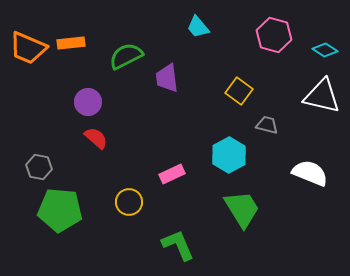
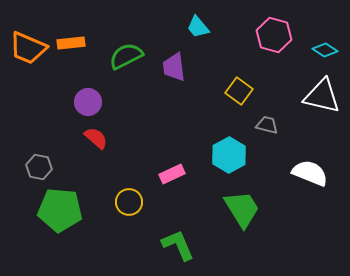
purple trapezoid: moved 7 px right, 11 px up
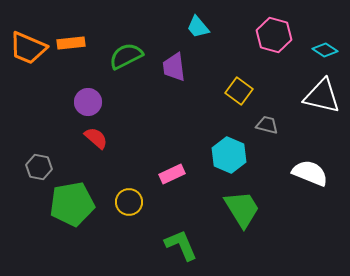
cyan hexagon: rotated 8 degrees counterclockwise
green pentagon: moved 12 px right, 6 px up; rotated 15 degrees counterclockwise
green L-shape: moved 3 px right
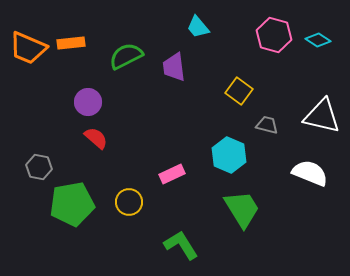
cyan diamond: moved 7 px left, 10 px up
white triangle: moved 20 px down
green L-shape: rotated 9 degrees counterclockwise
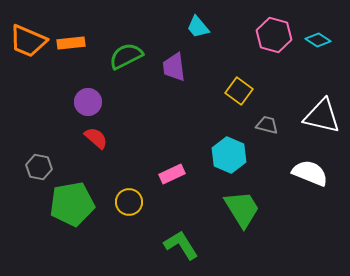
orange trapezoid: moved 7 px up
